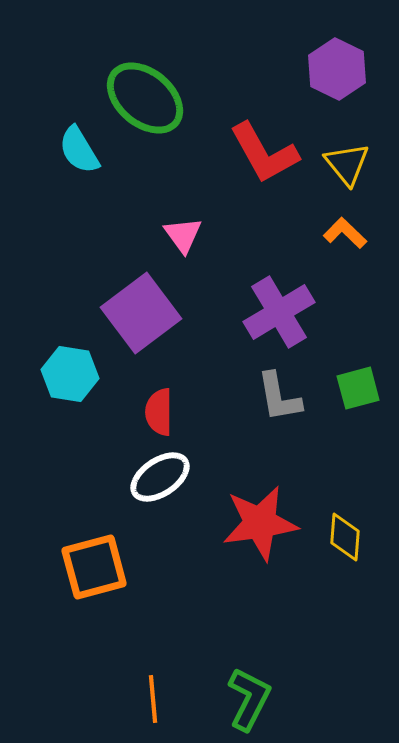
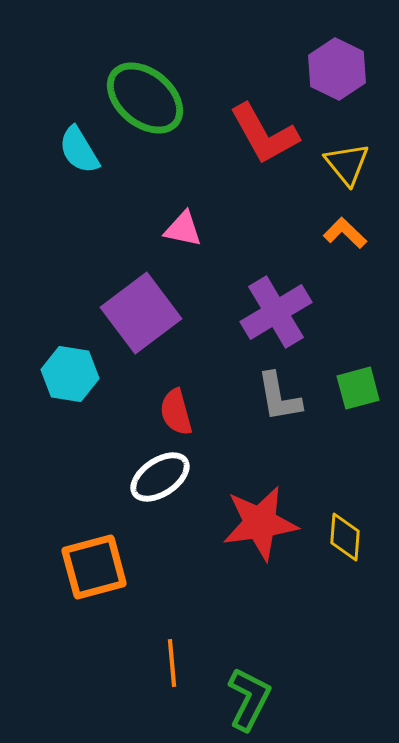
red L-shape: moved 19 px up
pink triangle: moved 6 px up; rotated 42 degrees counterclockwise
purple cross: moved 3 px left
red semicircle: moved 17 px right; rotated 15 degrees counterclockwise
orange line: moved 19 px right, 36 px up
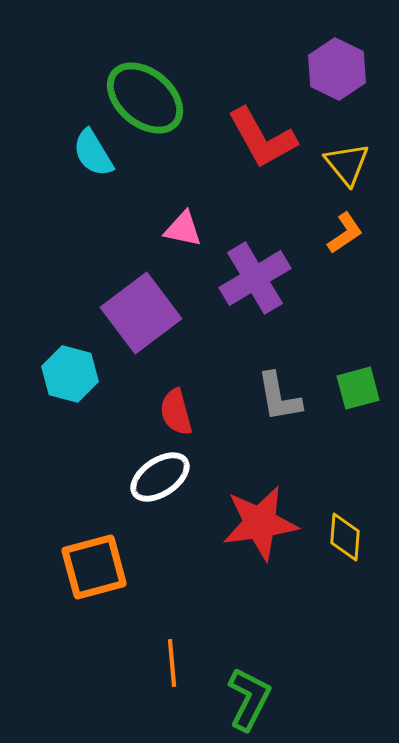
red L-shape: moved 2 px left, 4 px down
cyan semicircle: moved 14 px right, 3 px down
orange L-shape: rotated 102 degrees clockwise
purple cross: moved 21 px left, 34 px up
cyan hexagon: rotated 6 degrees clockwise
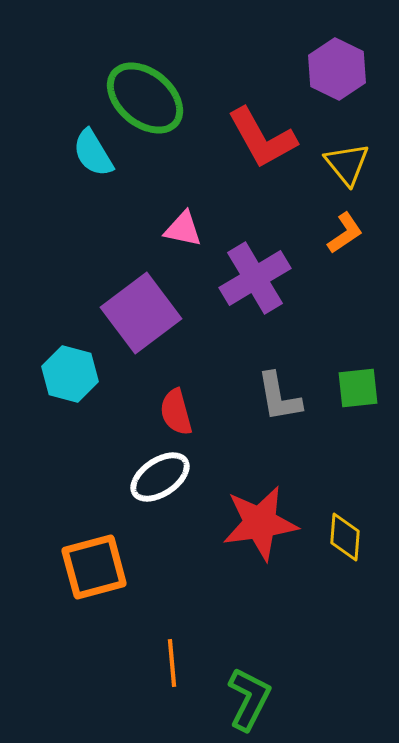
green square: rotated 9 degrees clockwise
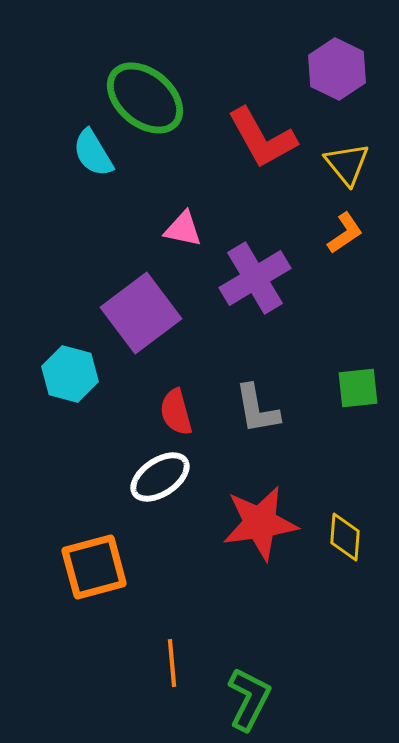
gray L-shape: moved 22 px left, 12 px down
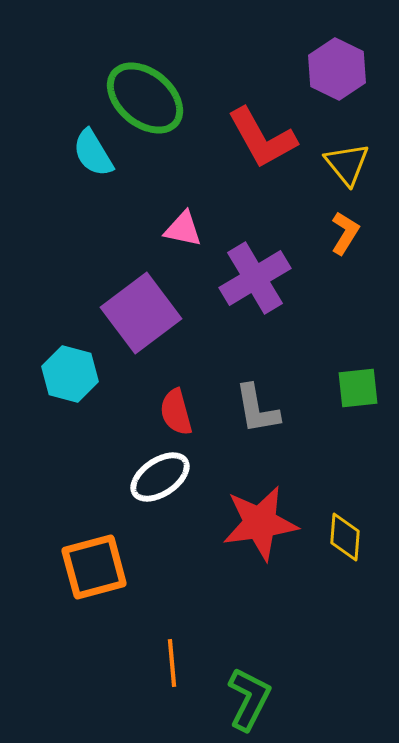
orange L-shape: rotated 24 degrees counterclockwise
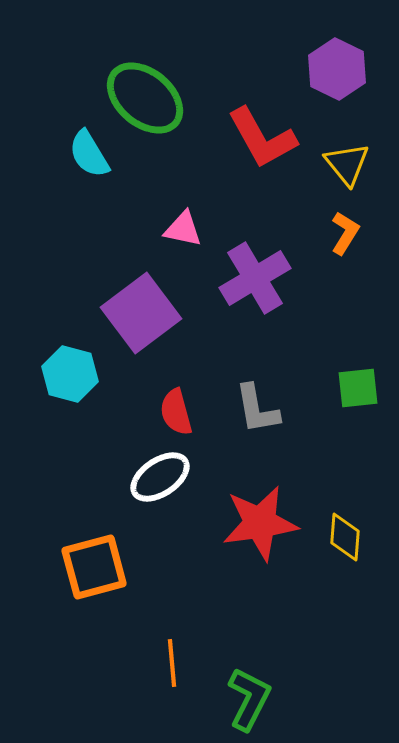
cyan semicircle: moved 4 px left, 1 px down
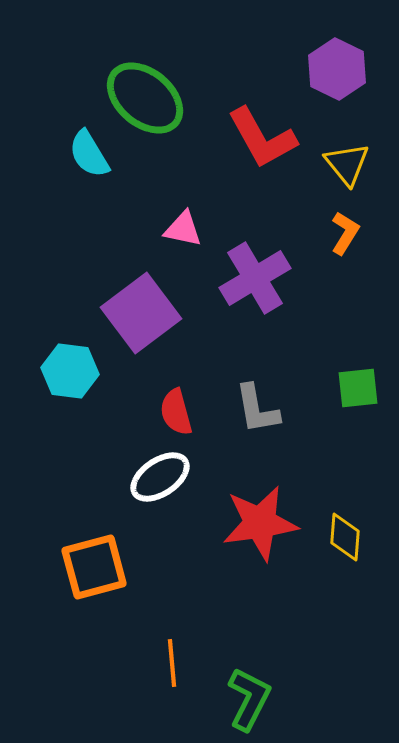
cyan hexagon: moved 3 px up; rotated 8 degrees counterclockwise
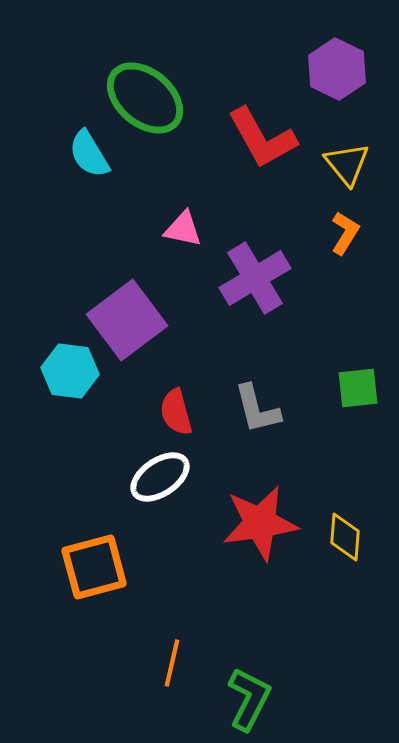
purple square: moved 14 px left, 7 px down
gray L-shape: rotated 4 degrees counterclockwise
orange line: rotated 18 degrees clockwise
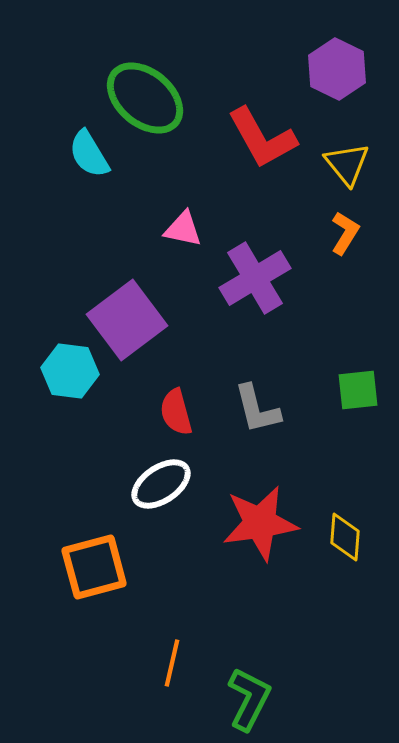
green square: moved 2 px down
white ellipse: moved 1 px right, 7 px down
